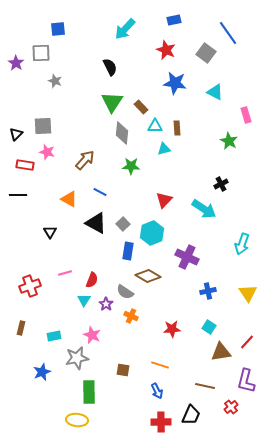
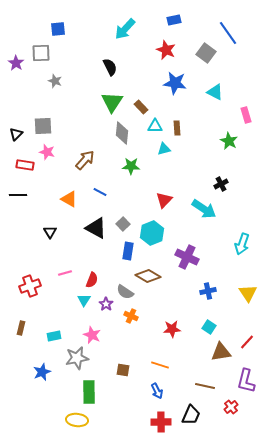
black triangle at (96, 223): moved 5 px down
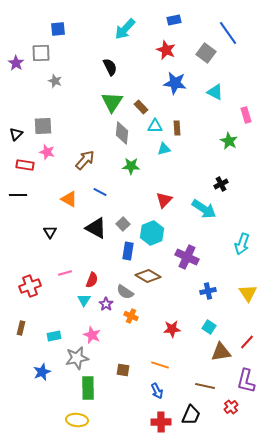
green rectangle at (89, 392): moved 1 px left, 4 px up
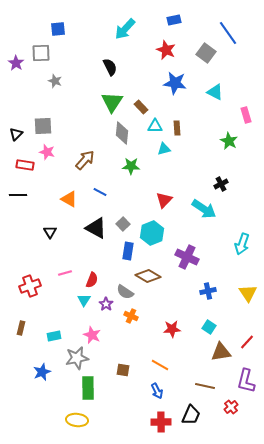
orange line at (160, 365): rotated 12 degrees clockwise
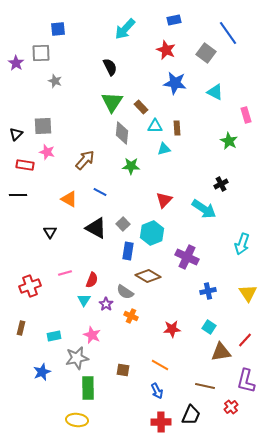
red line at (247, 342): moved 2 px left, 2 px up
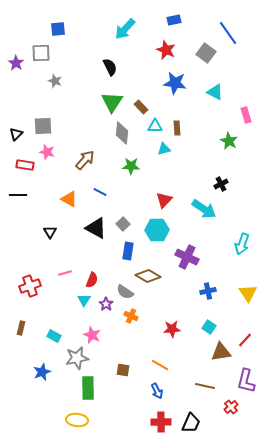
cyan hexagon at (152, 233): moved 5 px right, 3 px up; rotated 20 degrees clockwise
cyan rectangle at (54, 336): rotated 40 degrees clockwise
black trapezoid at (191, 415): moved 8 px down
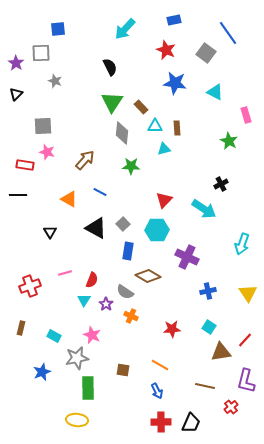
black triangle at (16, 134): moved 40 px up
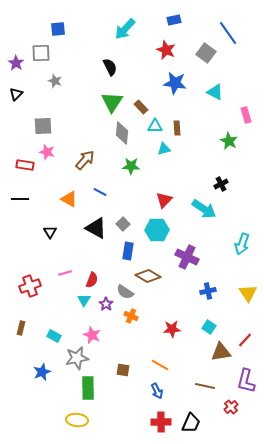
black line at (18, 195): moved 2 px right, 4 px down
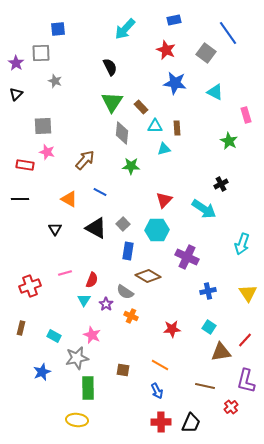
black triangle at (50, 232): moved 5 px right, 3 px up
